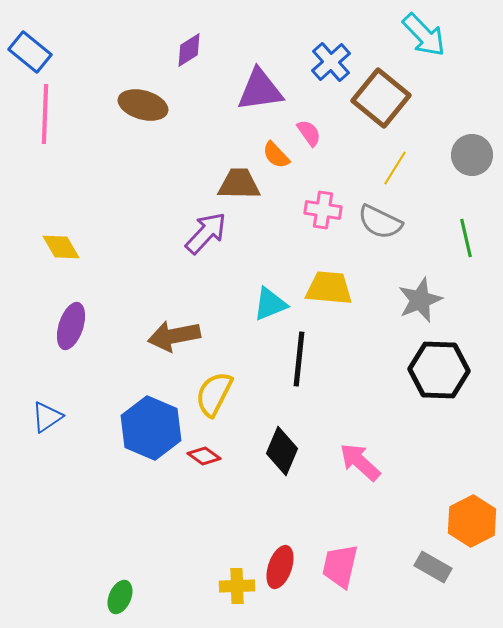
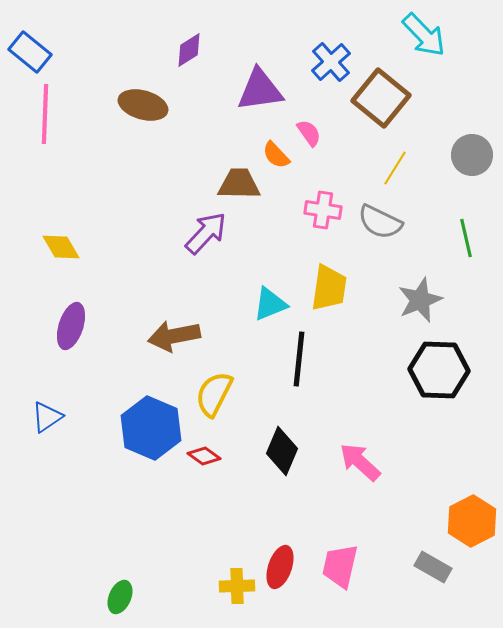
yellow trapezoid: rotated 93 degrees clockwise
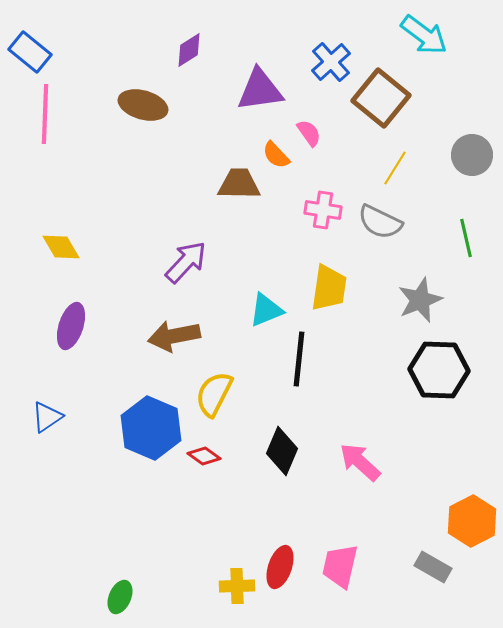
cyan arrow: rotated 9 degrees counterclockwise
purple arrow: moved 20 px left, 29 px down
cyan triangle: moved 4 px left, 6 px down
